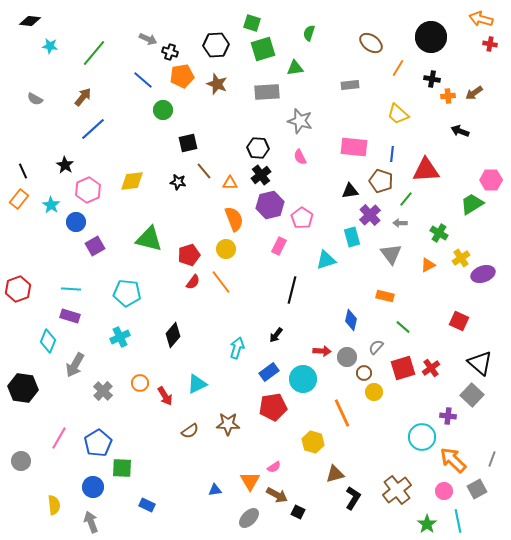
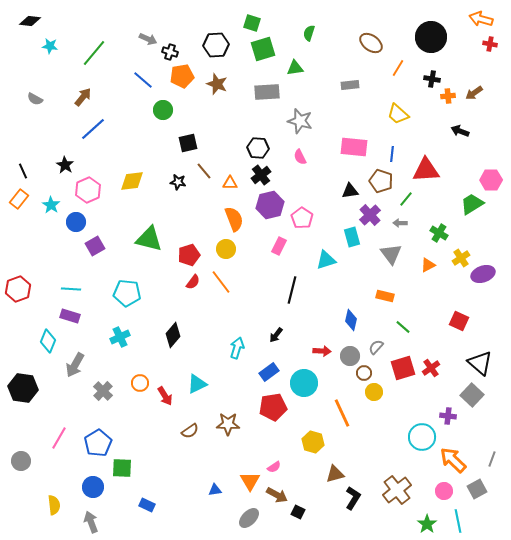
gray circle at (347, 357): moved 3 px right, 1 px up
cyan circle at (303, 379): moved 1 px right, 4 px down
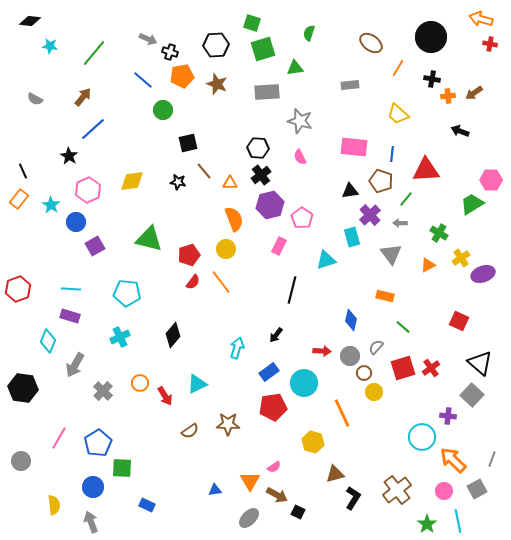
black star at (65, 165): moved 4 px right, 9 px up
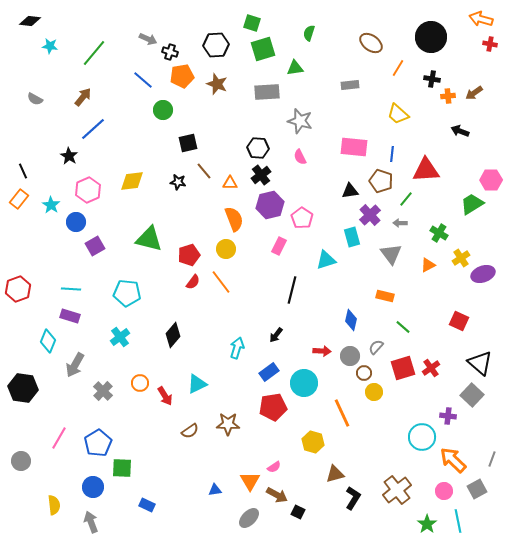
cyan cross at (120, 337): rotated 12 degrees counterclockwise
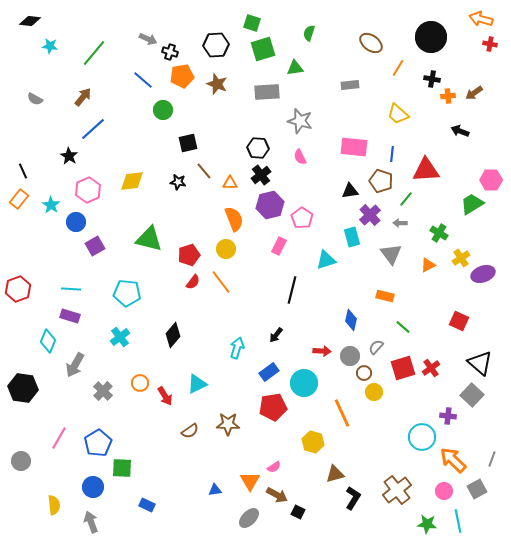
green star at (427, 524): rotated 30 degrees counterclockwise
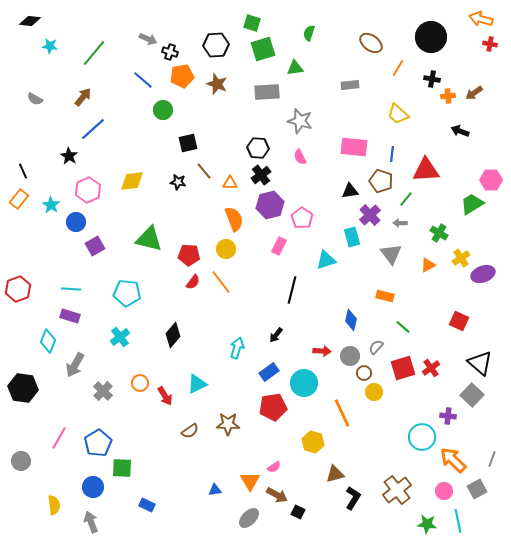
red pentagon at (189, 255): rotated 20 degrees clockwise
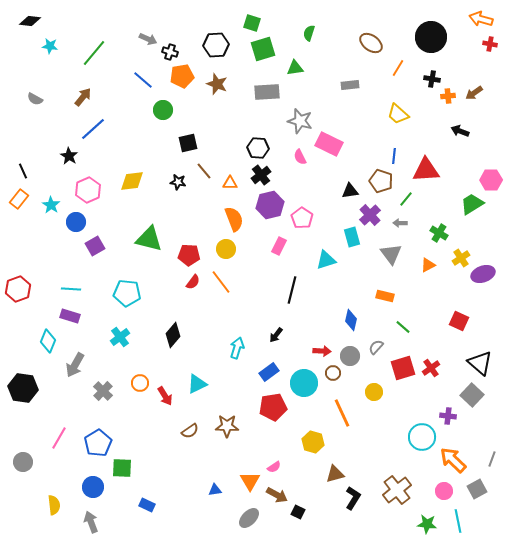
pink rectangle at (354, 147): moved 25 px left, 3 px up; rotated 20 degrees clockwise
blue line at (392, 154): moved 2 px right, 2 px down
brown circle at (364, 373): moved 31 px left
brown star at (228, 424): moved 1 px left, 2 px down
gray circle at (21, 461): moved 2 px right, 1 px down
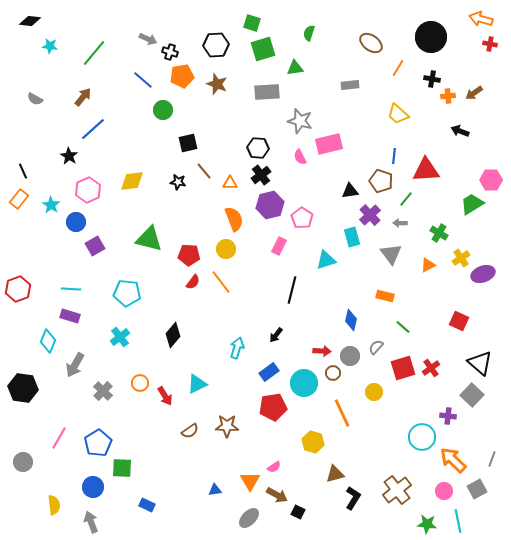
pink rectangle at (329, 144): rotated 40 degrees counterclockwise
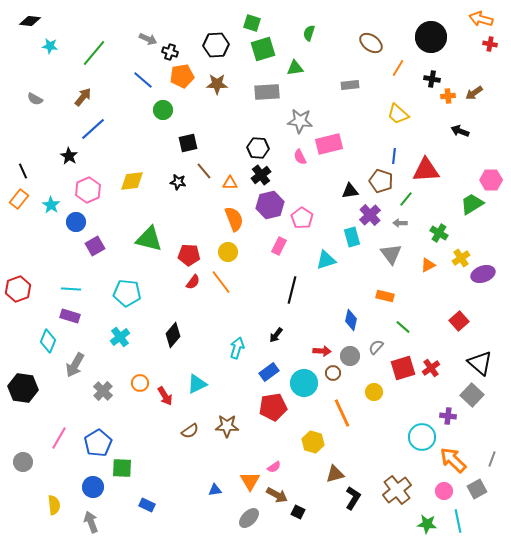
brown star at (217, 84): rotated 20 degrees counterclockwise
gray star at (300, 121): rotated 10 degrees counterclockwise
yellow circle at (226, 249): moved 2 px right, 3 px down
red square at (459, 321): rotated 24 degrees clockwise
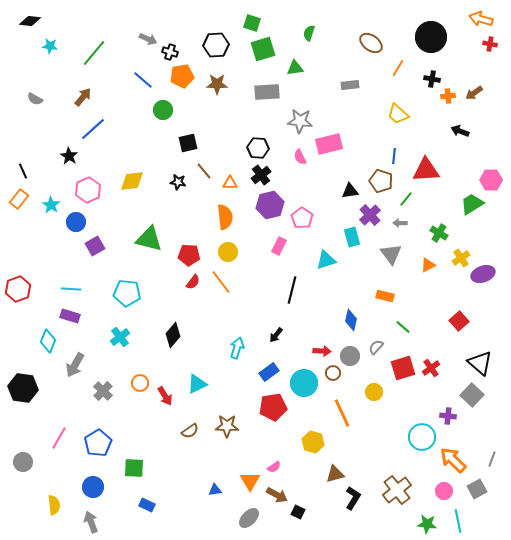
orange semicircle at (234, 219): moved 9 px left, 2 px up; rotated 15 degrees clockwise
green square at (122, 468): moved 12 px right
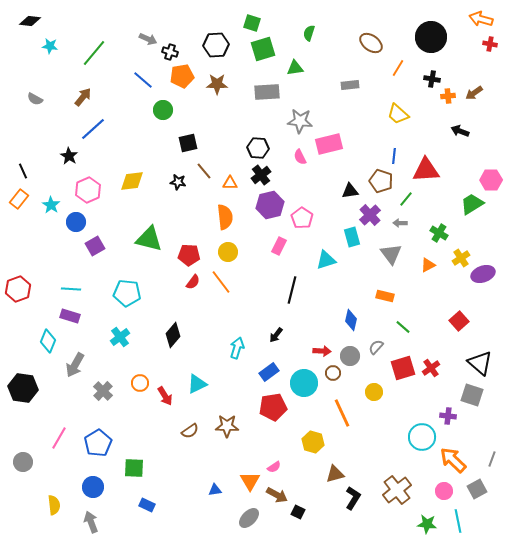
gray square at (472, 395): rotated 25 degrees counterclockwise
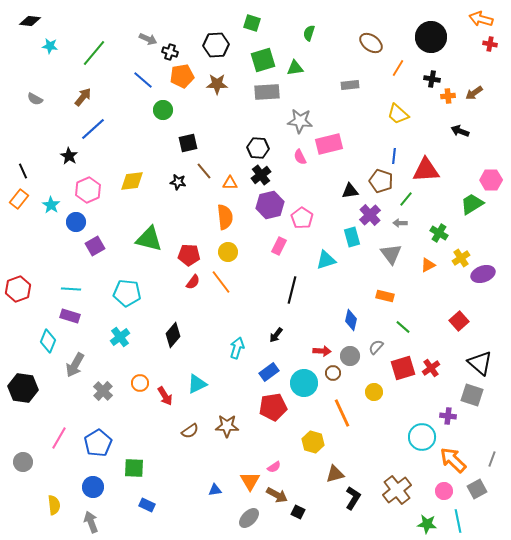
green square at (263, 49): moved 11 px down
